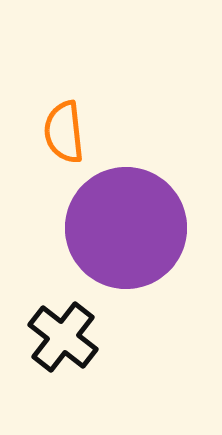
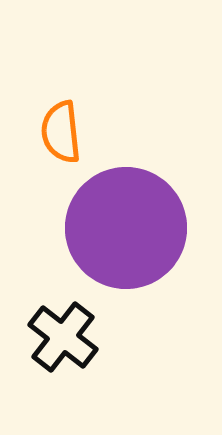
orange semicircle: moved 3 px left
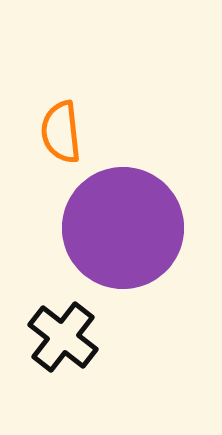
purple circle: moved 3 px left
